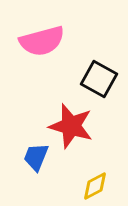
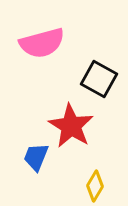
pink semicircle: moved 2 px down
red star: rotated 15 degrees clockwise
yellow diamond: rotated 32 degrees counterclockwise
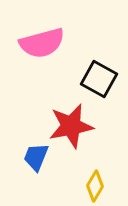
red star: rotated 30 degrees clockwise
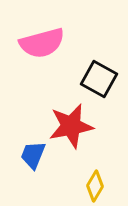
blue trapezoid: moved 3 px left, 2 px up
